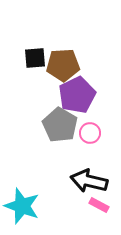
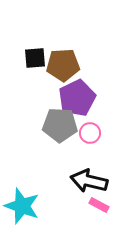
purple pentagon: moved 3 px down
gray pentagon: rotated 28 degrees counterclockwise
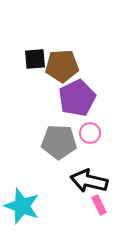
black square: moved 1 px down
brown pentagon: moved 1 px left, 1 px down
gray pentagon: moved 1 px left, 17 px down
pink rectangle: rotated 36 degrees clockwise
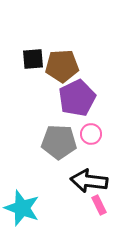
black square: moved 2 px left
pink circle: moved 1 px right, 1 px down
black arrow: rotated 6 degrees counterclockwise
cyan star: moved 2 px down
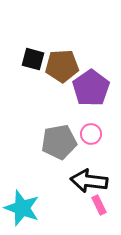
black square: rotated 20 degrees clockwise
purple pentagon: moved 14 px right, 10 px up; rotated 9 degrees counterclockwise
gray pentagon: rotated 12 degrees counterclockwise
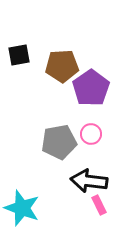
black square: moved 14 px left, 4 px up; rotated 25 degrees counterclockwise
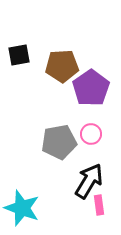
black arrow: rotated 114 degrees clockwise
pink rectangle: rotated 18 degrees clockwise
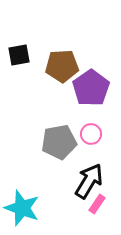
pink rectangle: moved 2 px left, 1 px up; rotated 42 degrees clockwise
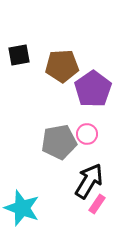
purple pentagon: moved 2 px right, 1 px down
pink circle: moved 4 px left
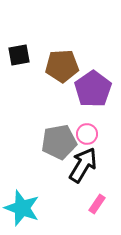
black arrow: moved 6 px left, 16 px up
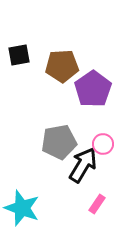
pink circle: moved 16 px right, 10 px down
